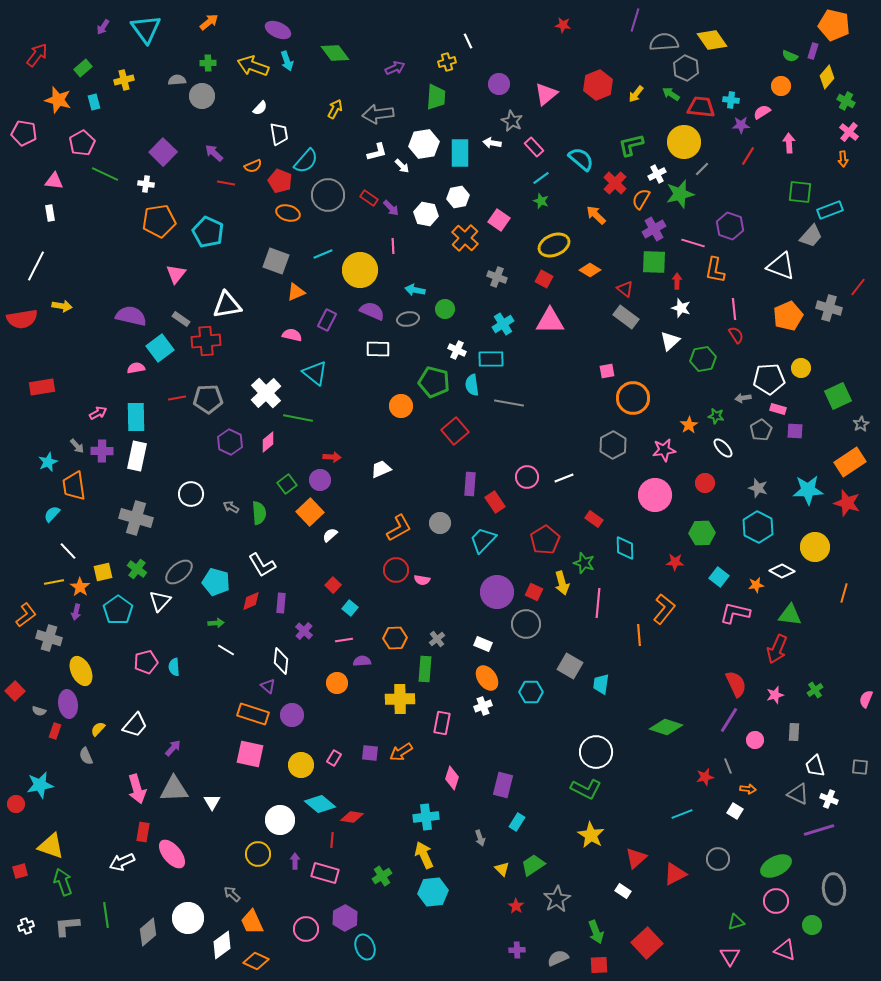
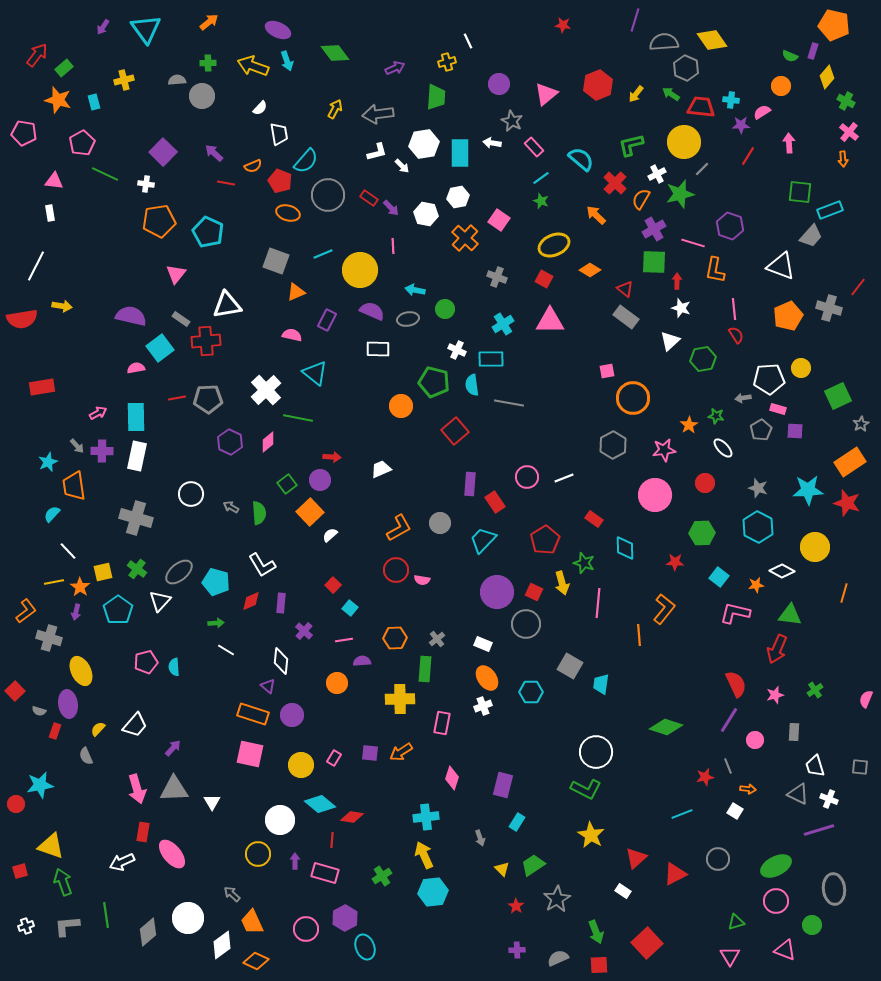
green rectangle at (83, 68): moved 19 px left
white cross at (266, 393): moved 3 px up
orange L-shape at (26, 615): moved 4 px up
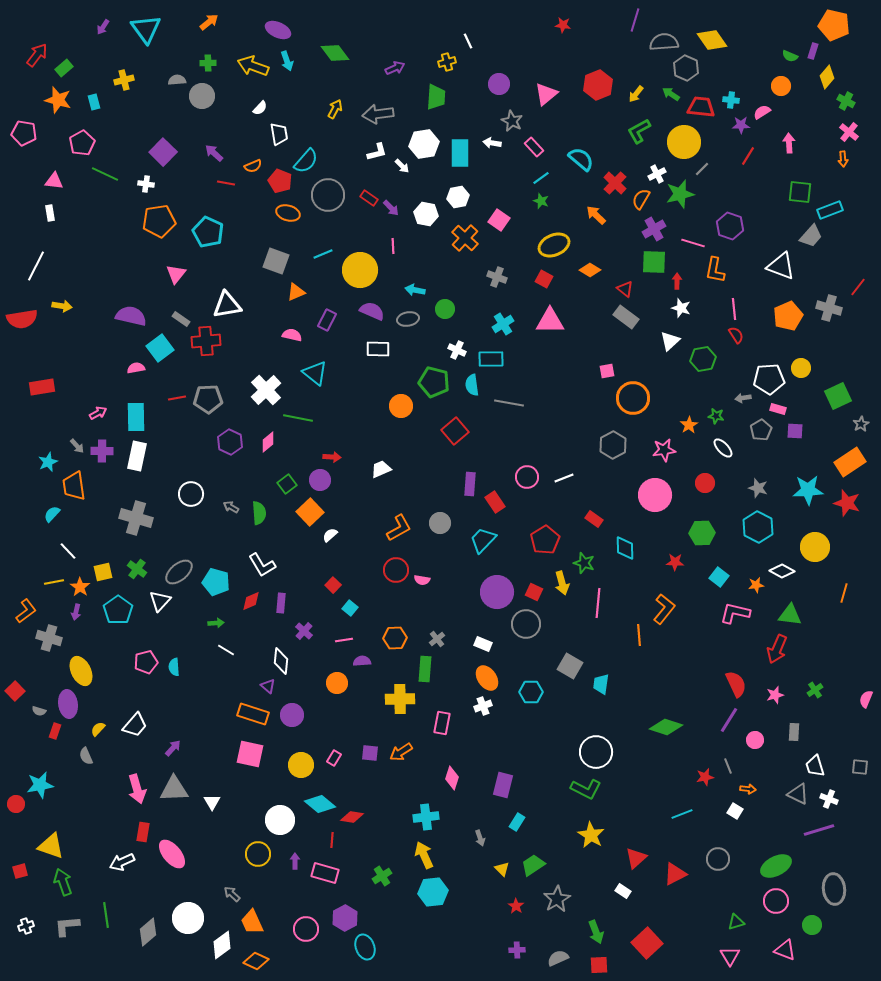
green L-shape at (631, 145): moved 8 px right, 14 px up; rotated 16 degrees counterclockwise
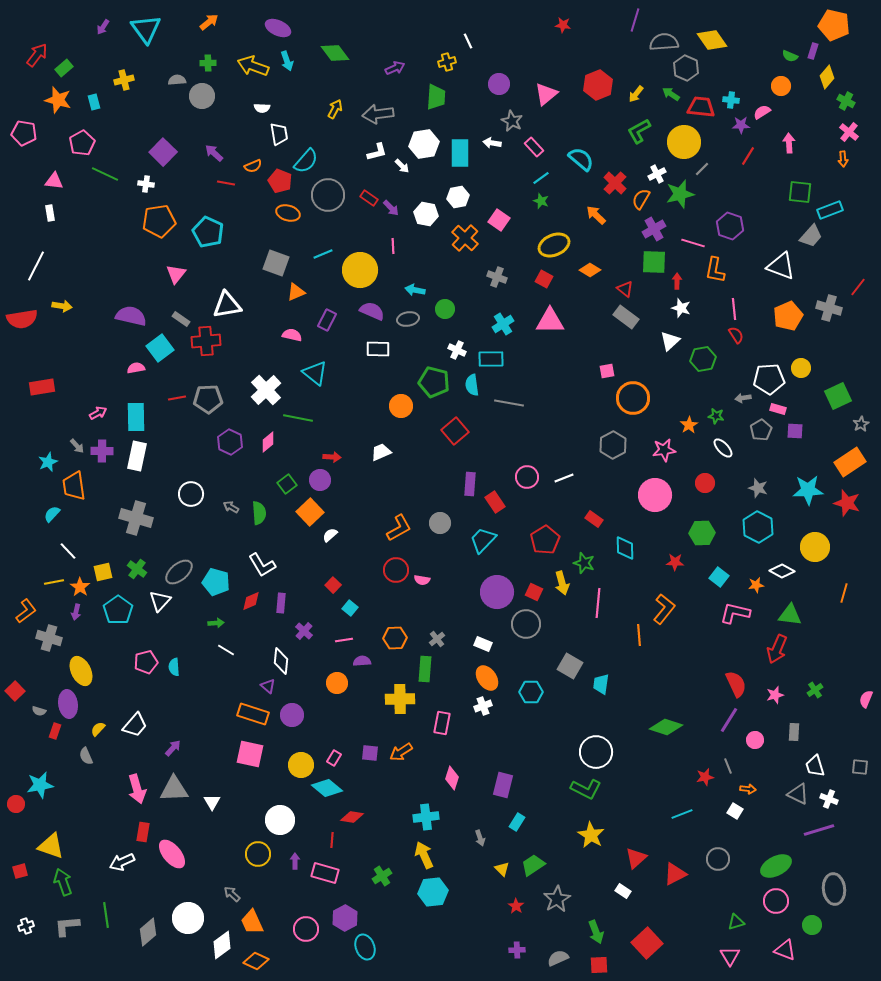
purple ellipse at (278, 30): moved 2 px up
white semicircle at (260, 108): moved 2 px right; rotated 49 degrees clockwise
gray square at (276, 261): moved 2 px down
white trapezoid at (381, 469): moved 17 px up
cyan diamond at (320, 804): moved 7 px right, 16 px up
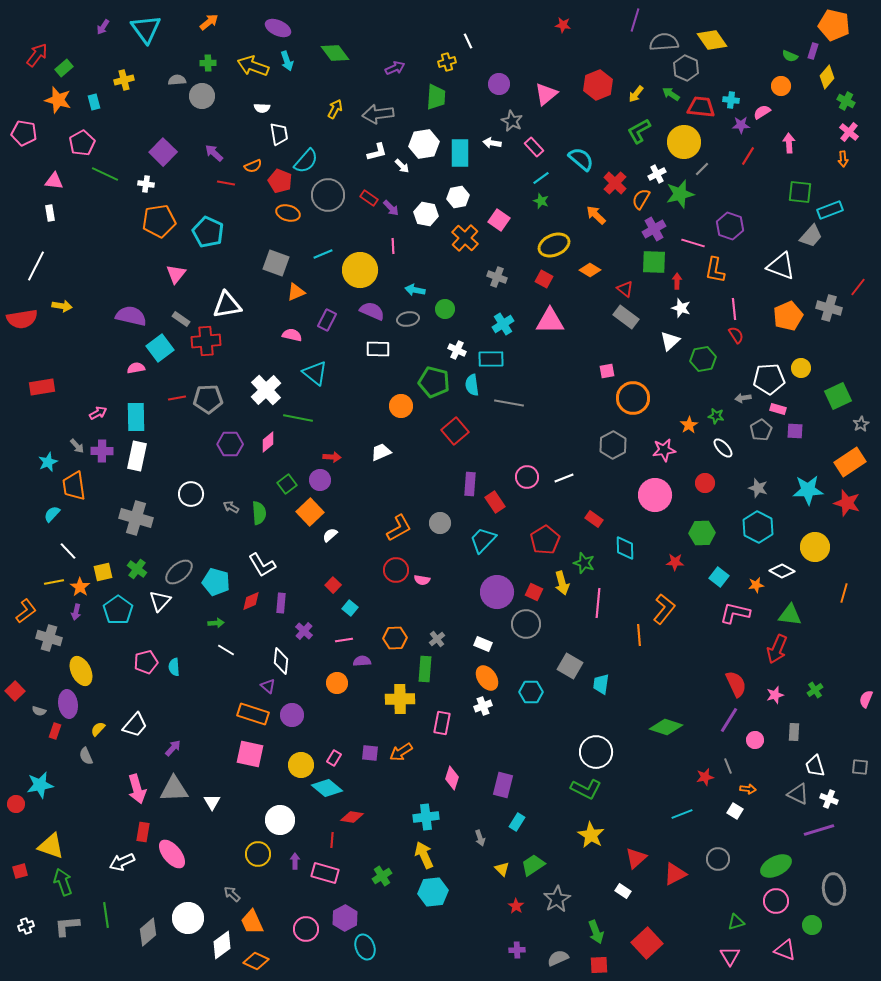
purple hexagon at (230, 442): moved 2 px down; rotated 25 degrees counterclockwise
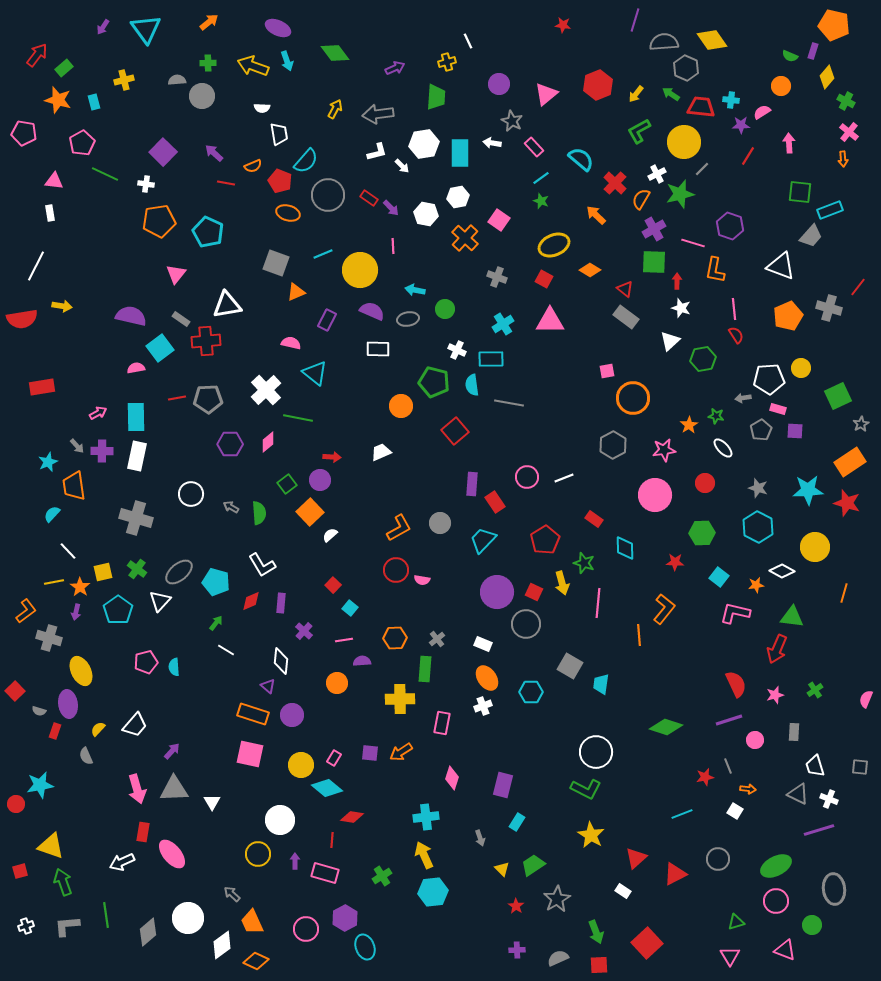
pink semicircle at (292, 335): moved 1 px left, 8 px down
purple rectangle at (470, 484): moved 2 px right
green triangle at (790, 615): moved 2 px right, 2 px down
green arrow at (216, 623): rotated 49 degrees counterclockwise
purple line at (729, 720): rotated 40 degrees clockwise
purple arrow at (173, 748): moved 1 px left, 3 px down
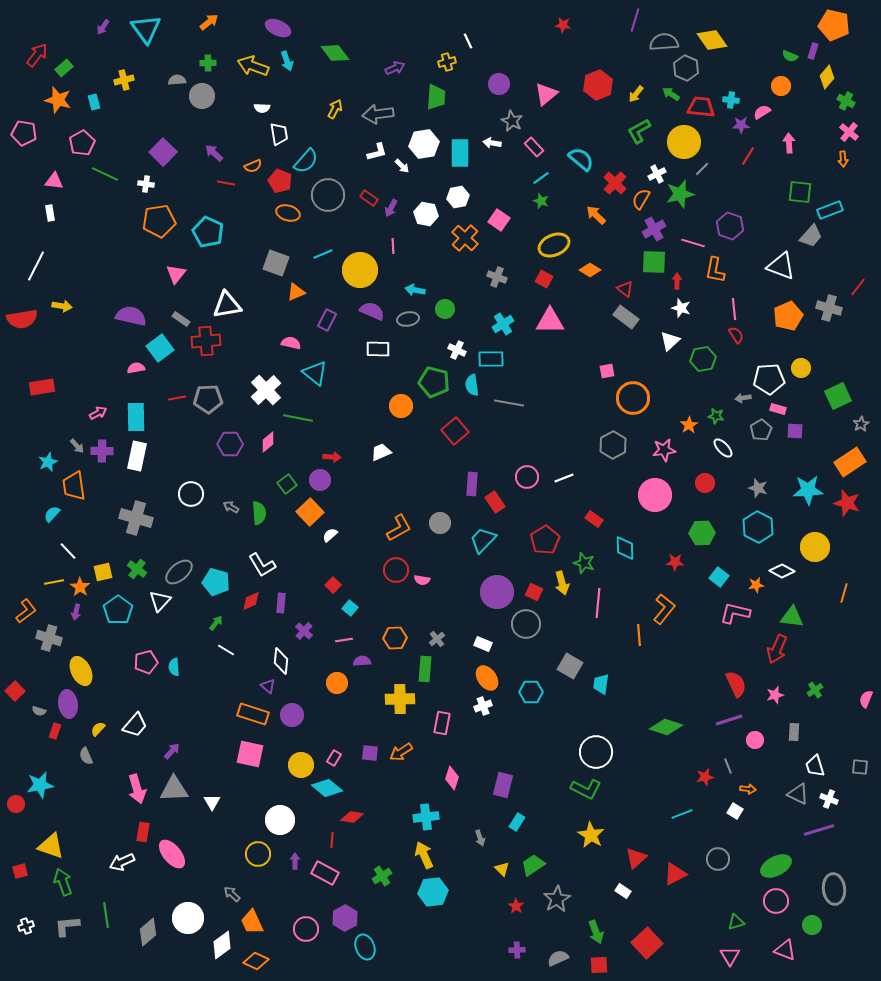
purple arrow at (391, 208): rotated 72 degrees clockwise
pink rectangle at (325, 873): rotated 12 degrees clockwise
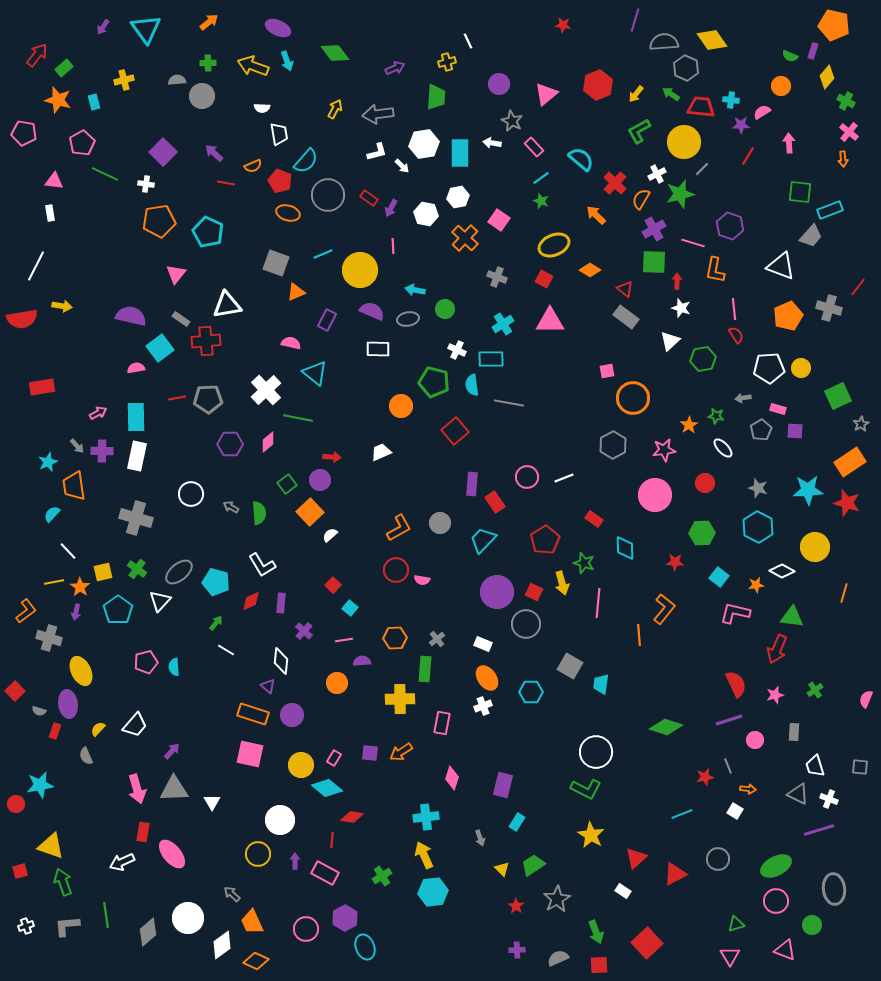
white pentagon at (769, 379): moved 11 px up
green triangle at (736, 922): moved 2 px down
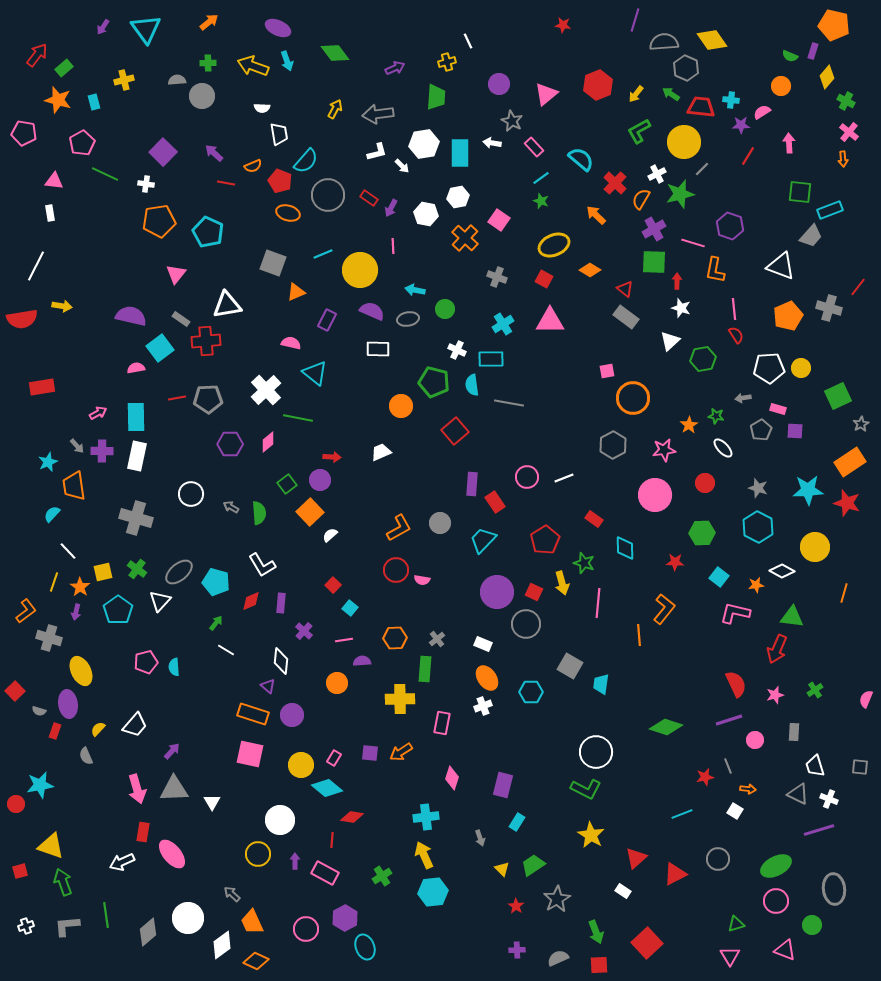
gray square at (276, 263): moved 3 px left
yellow line at (54, 582): rotated 60 degrees counterclockwise
